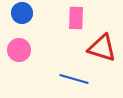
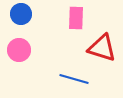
blue circle: moved 1 px left, 1 px down
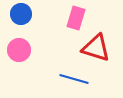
pink rectangle: rotated 15 degrees clockwise
red triangle: moved 6 px left
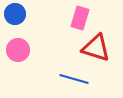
blue circle: moved 6 px left
pink rectangle: moved 4 px right
pink circle: moved 1 px left
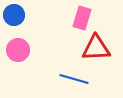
blue circle: moved 1 px left, 1 px down
pink rectangle: moved 2 px right
red triangle: rotated 20 degrees counterclockwise
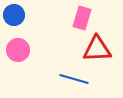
red triangle: moved 1 px right, 1 px down
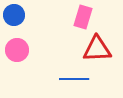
pink rectangle: moved 1 px right, 1 px up
pink circle: moved 1 px left
blue line: rotated 16 degrees counterclockwise
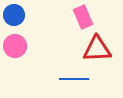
pink rectangle: rotated 40 degrees counterclockwise
pink circle: moved 2 px left, 4 px up
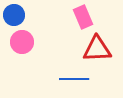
pink circle: moved 7 px right, 4 px up
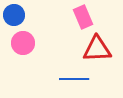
pink circle: moved 1 px right, 1 px down
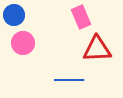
pink rectangle: moved 2 px left
blue line: moved 5 px left, 1 px down
